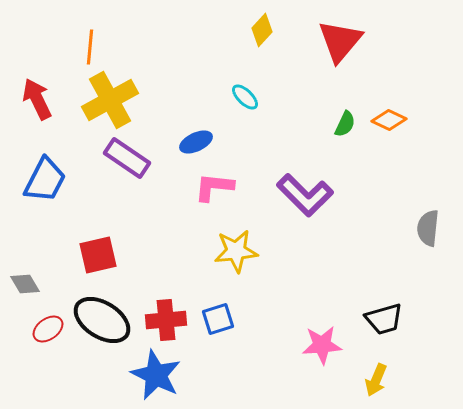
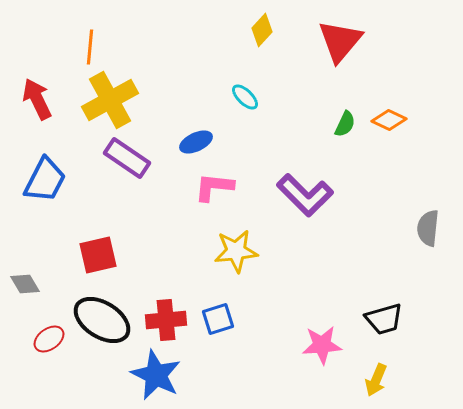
red ellipse: moved 1 px right, 10 px down
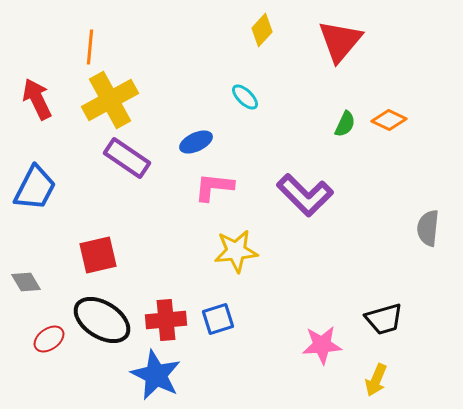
blue trapezoid: moved 10 px left, 8 px down
gray diamond: moved 1 px right, 2 px up
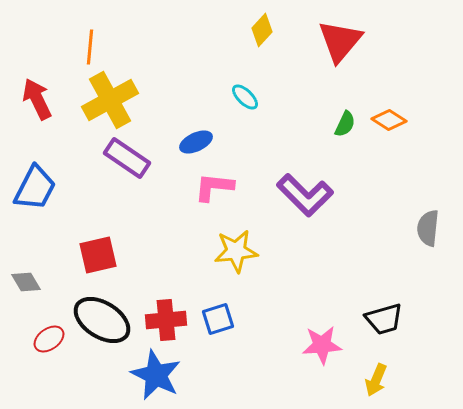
orange diamond: rotated 8 degrees clockwise
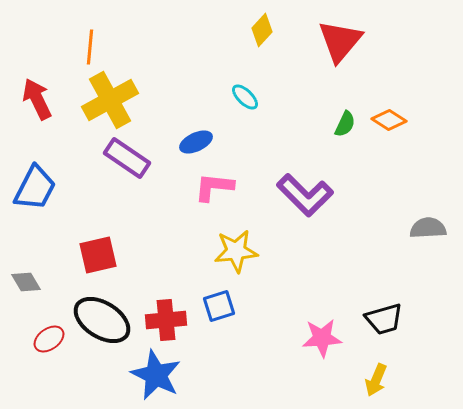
gray semicircle: rotated 81 degrees clockwise
blue square: moved 1 px right, 13 px up
pink star: moved 7 px up
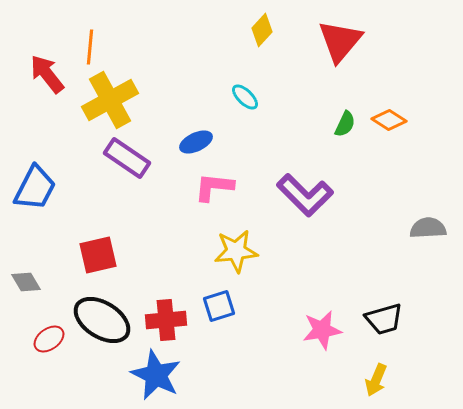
red arrow: moved 10 px right, 25 px up; rotated 12 degrees counterclockwise
pink star: moved 8 px up; rotated 6 degrees counterclockwise
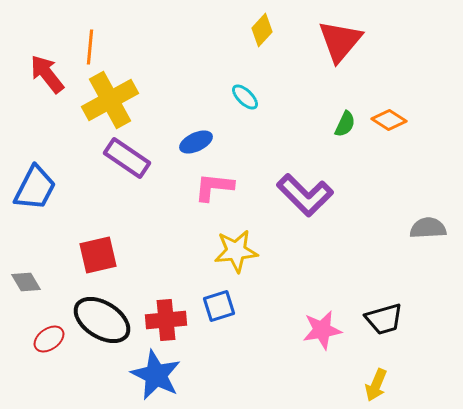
yellow arrow: moved 5 px down
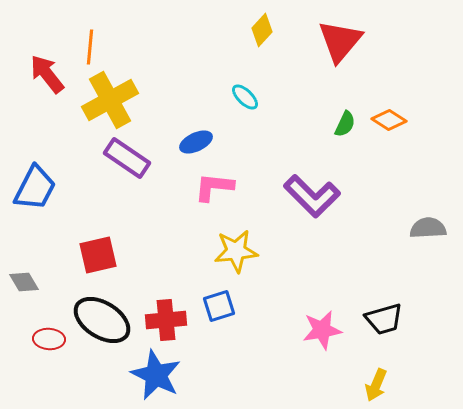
purple L-shape: moved 7 px right, 1 px down
gray diamond: moved 2 px left
red ellipse: rotated 40 degrees clockwise
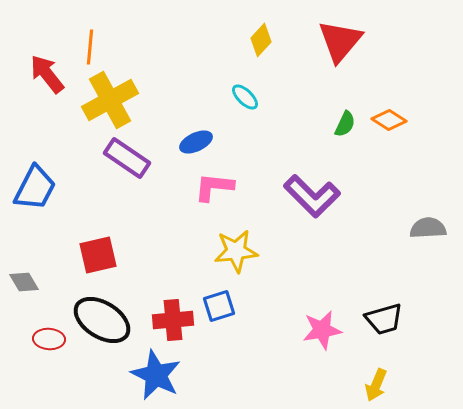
yellow diamond: moved 1 px left, 10 px down
red cross: moved 7 px right
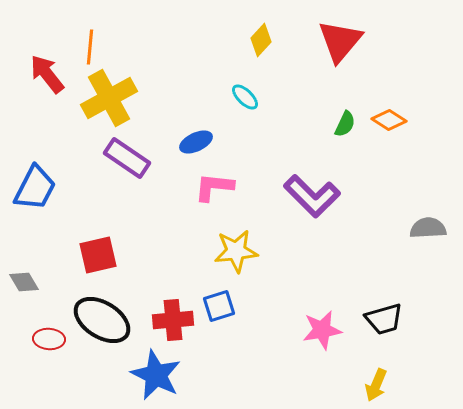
yellow cross: moved 1 px left, 2 px up
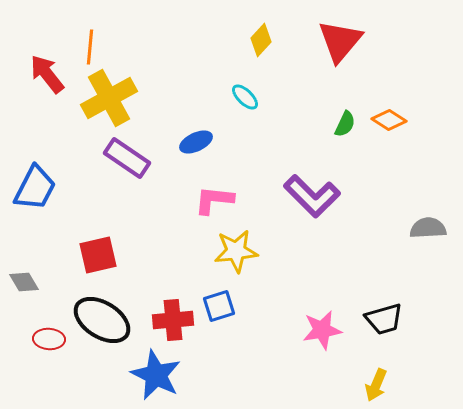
pink L-shape: moved 13 px down
